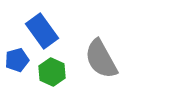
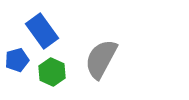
gray semicircle: rotated 57 degrees clockwise
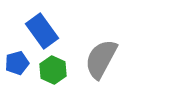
blue pentagon: moved 3 px down
green hexagon: moved 1 px right, 2 px up
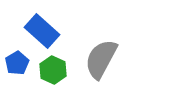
blue rectangle: rotated 12 degrees counterclockwise
blue pentagon: rotated 15 degrees counterclockwise
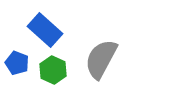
blue rectangle: moved 3 px right, 1 px up
blue pentagon: rotated 20 degrees counterclockwise
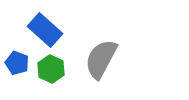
green hexagon: moved 2 px left, 1 px up
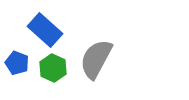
gray semicircle: moved 5 px left
green hexagon: moved 2 px right, 1 px up
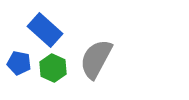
blue pentagon: moved 2 px right; rotated 10 degrees counterclockwise
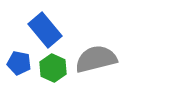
blue rectangle: rotated 8 degrees clockwise
gray semicircle: rotated 48 degrees clockwise
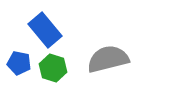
gray semicircle: moved 12 px right
green hexagon: rotated 8 degrees counterclockwise
